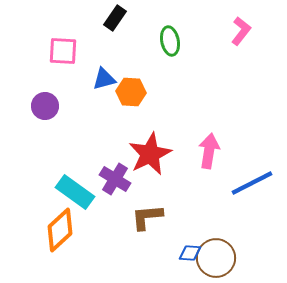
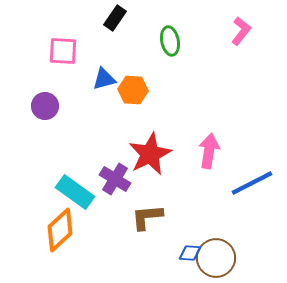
orange hexagon: moved 2 px right, 2 px up
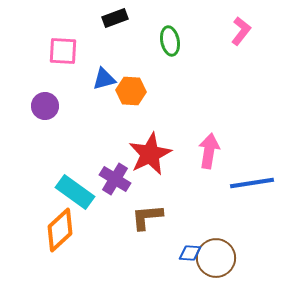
black rectangle: rotated 35 degrees clockwise
orange hexagon: moved 2 px left, 1 px down
blue line: rotated 18 degrees clockwise
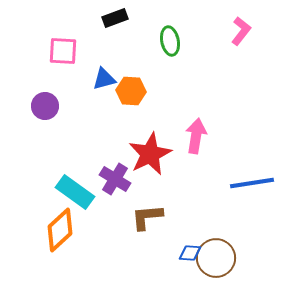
pink arrow: moved 13 px left, 15 px up
